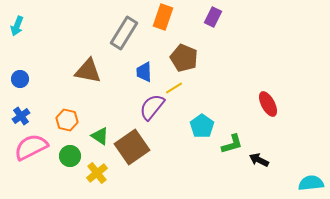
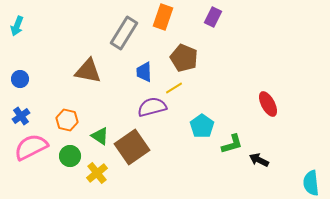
purple semicircle: rotated 36 degrees clockwise
cyan semicircle: rotated 90 degrees counterclockwise
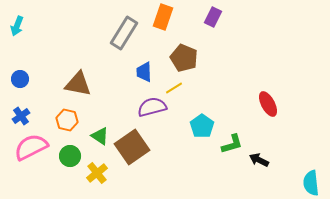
brown triangle: moved 10 px left, 13 px down
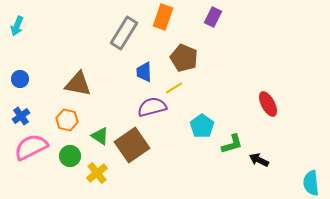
brown square: moved 2 px up
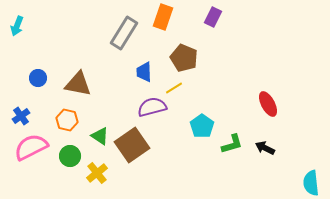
blue circle: moved 18 px right, 1 px up
black arrow: moved 6 px right, 12 px up
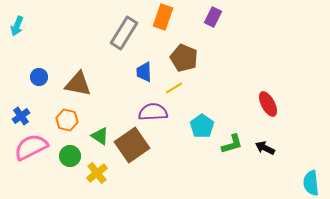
blue circle: moved 1 px right, 1 px up
purple semicircle: moved 1 px right, 5 px down; rotated 12 degrees clockwise
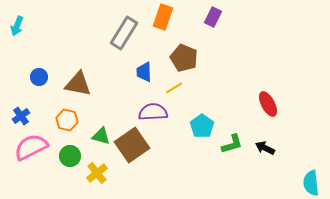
green triangle: moved 1 px right; rotated 18 degrees counterclockwise
